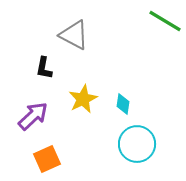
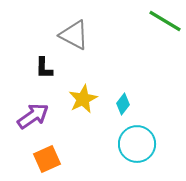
black L-shape: rotated 10 degrees counterclockwise
cyan diamond: rotated 30 degrees clockwise
purple arrow: rotated 8 degrees clockwise
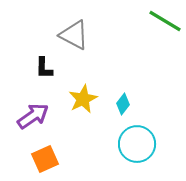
orange square: moved 2 px left
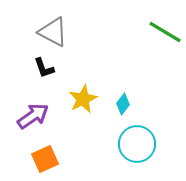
green line: moved 11 px down
gray triangle: moved 21 px left, 3 px up
black L-shape: rotated 20 degrees counterclockwise
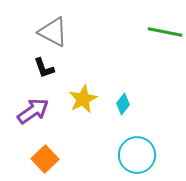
green line: rotated 20 degrees counterclockwise
purple arrow: moved 5 px up
cyan circle: moved 11 px down
orange square: rotated 20 degrees counterclockwise
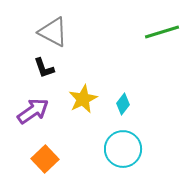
green line: moved 3 px left; rotated 28 degrees counterclockwise
cyan circle: moved 14 px left, 6 px up
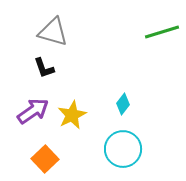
gray triangle: rotated 12 degrees counterclockwise
yellow star: moved 11 px left, 16 px down
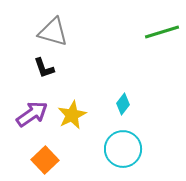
purple arrow: moved 1 px left, 3 px down
orange square: moved 1 px down
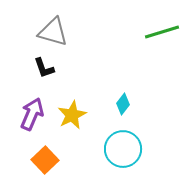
purple arrow: rotated 32 degrees counterclockwise
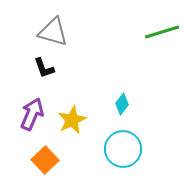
cyan diamond: moved 1 px left
yellow star: moved 5 px down
